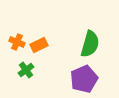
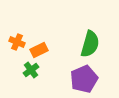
orange rectangle: moved 5 px down
green cross: moved 5 px right
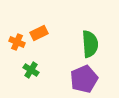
green semicircle: rotated 20 degrees counterclockwise
orange rectangle: moved 17 px up
green cross: rotated 21 degrees counterclockwise
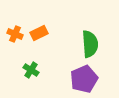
orange cross: moved 2 px left, 8 px up
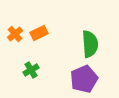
orange cross: rotated 28 degrees clockwise
green cross: rotated 28 degrees clockwise
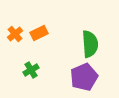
purple pentagon: moved 2 px up
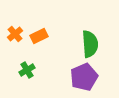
orange rectangle: moved 3 px down
green cross: moved 4 px left
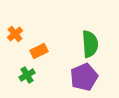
orange rectangle: moved 15 px down
green cross: moved 5 px down
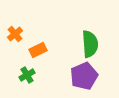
orange rectangle: moved 1 px left, 1 px up
purple pentagon: moved 1 px up
